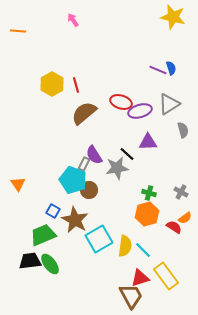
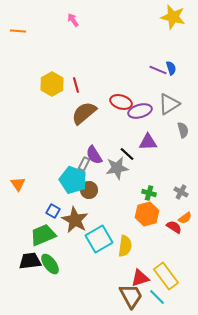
cyan line: moved 14 px right, 47 px down
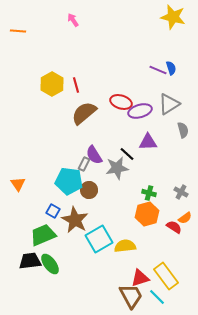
cyan pentagon: moved 4 px left, 1 px down; rotated 12 degrees counterclockwise
yellow semicircle: rotated 105 degrees counterclockwise
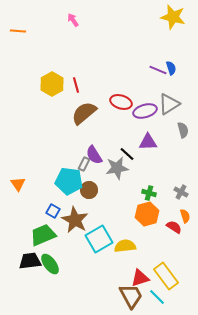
purple ellipse: moved 5 px right
orange semicircle: moved 2 px up; rotated 72 degrees counterclockwise
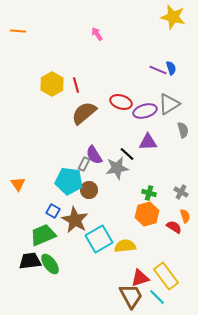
pink arrow: moved 24 px right, 14 px down
